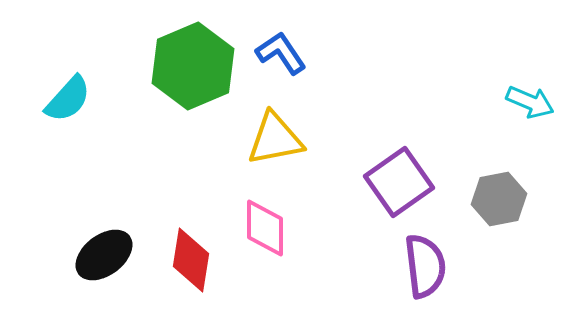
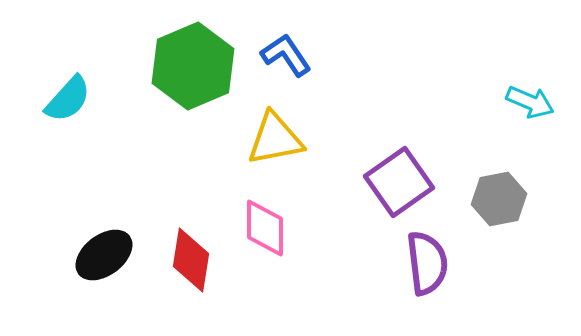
blue L-shape: moved 5 px right, 2 px down
purple semicircle: moved 2 px right, 3 px up
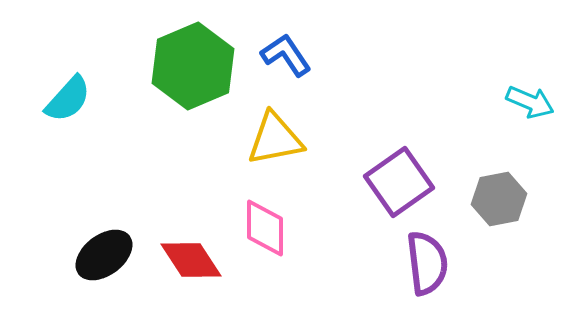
red diamond: rotated 42 degrees counterclockwise
